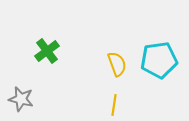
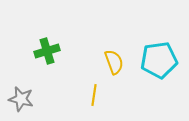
green cross: rotated 20 degrees clockwise
yellow semicircle: moved 3 px left, 2 px up
yellow line: moved 20 px left, 10 px up
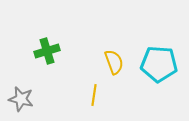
cyan pentagon: moved 4 px down; rotated 12 degrees clockwise
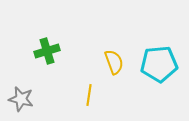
cyan pentagon: rotated 9 degrees counterclockwise
yellow line: moved 5 px left
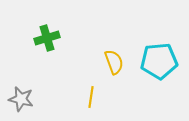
green cross: moved 13 px up
cyan pentagon: moved 3 px up
yellow line: moved 2 px right, 2 px down
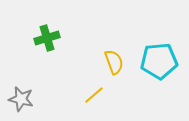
yellow line: moved 3 px right, 2 px up; rotated 40 degrees clockwise
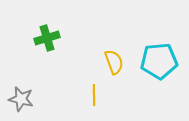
yellow line: rotated 50 degrees counterclockwise
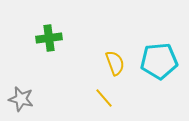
green cross: moved 2 px right; rotated 10 degrees clockwise
yellow semicircle: moved 1 px right, 1 px down
yellow line: moved 10 px right, 3 px down; rotated 40 degrees counterclockwise
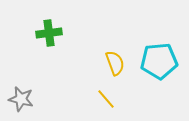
green cross: moved 5 px up
yellow line: moved 2 px right, 1 px down
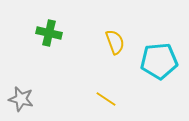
green cross: rotated 20 degrees clockwise
yellow semicircle: moved 21 px up
yellow line: rotated 15 degrees counterclockwise
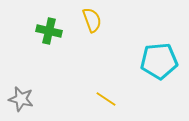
green cross: moved 2 px up
yellow semicircle: moved 23 px left, 22 px up
